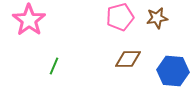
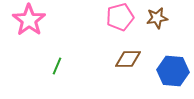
green line: moved 3 px right
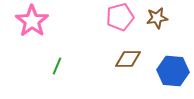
pink star: moved 3 px right, 1 px down
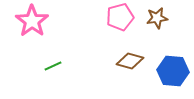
brown diamond: moved 2 px right, 2 px down; rotated 16 degrees clockwise
green line: moved 4 px left; rotated 42 degrees clockwise
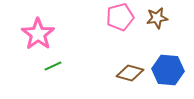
pink star: moved 6 px right, 13 px down
brown diamond: moved 12 px down
blue hexagon: moved 5 px left, 1 px up
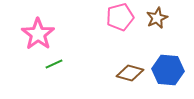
brown star: rotated 15 degrees counterclockwise
green line: moved 1 px right, 2 px up
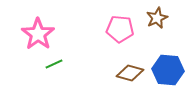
pink pentagon: moved 12 px down; rotated 20 degrees clockwise
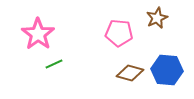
pink pentagon: moved 1 px left, 4 px down
blue hexagon: moved 1 px left
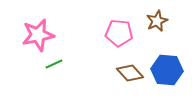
brown star: moved 3 px down
pink star: moved 1 px down; rotated 24 degrees clockwise
brown diamond: rotated 32 degrees clockwise
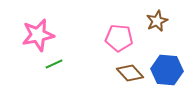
pink pentagon: moved 5 px down
